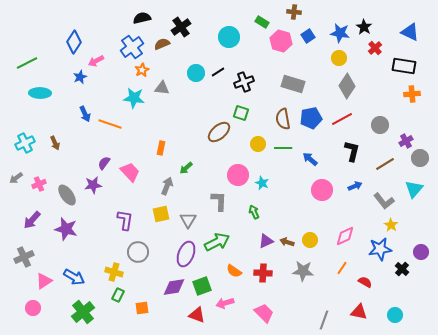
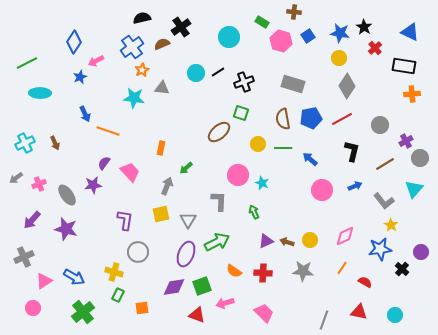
orange line at (110, 124): moved 2 px left, 7 px down
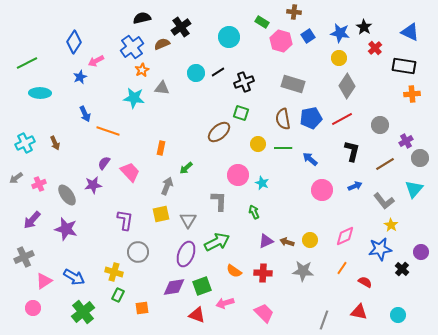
cyan circle at (395, 315): moved 3 px right
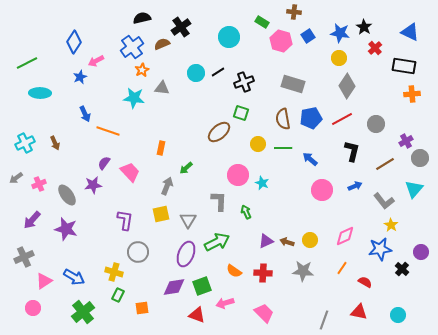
gray circle at (380, 125): moved 4 px left, 1 px up
green arrow at (254, 212): moved 8 px left
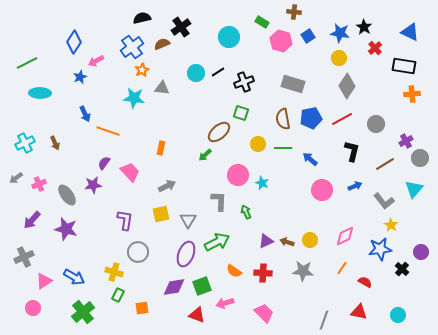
green arrow at (186, 168): moved 19 px right, 13 px up
gray arrow at (167, 186): rotated 42 degrees clockwise
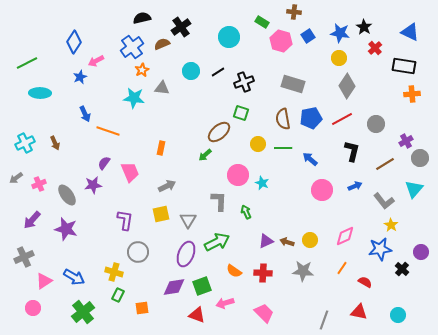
cyan circle at (196, 73): moved 5 px left, 2 px up
pink trapezoid at (130, 172): rotated 20 degrees clockwise
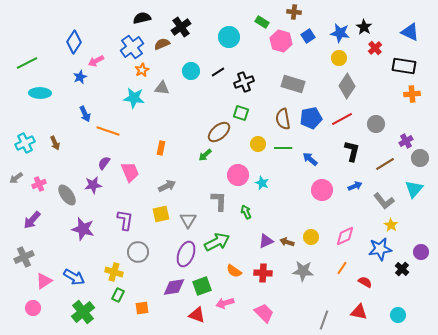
purple star at (66, 229): moved 17 px right
yellow circle at (310, 240): moved 1 px right, 3 px up
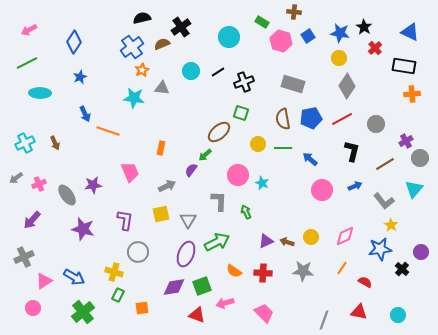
pink arrow at (96, 61): moved 67 px left, 31 px up
purple semicircle at (104, 163): moved 87 px right, 7 px down
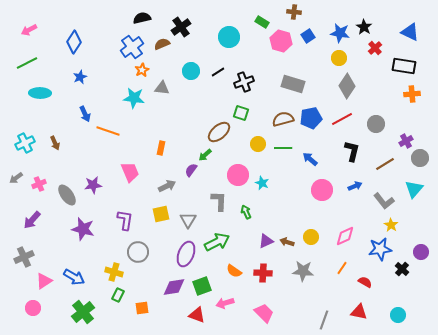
brown semicircle at (283, 119): rotated 85 degrees clockwise
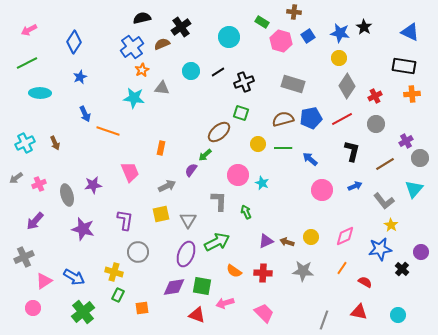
red cross at (375, 48): moved 48 px down; rotated 16 degrees clockwise
gray ellipse at (67, 195): rotated 20 degrees clockwise
purple arrow at (32, 220): moved 3 px right, 1 px down
green square at (202, 286): rotated 30 degrees clockwise
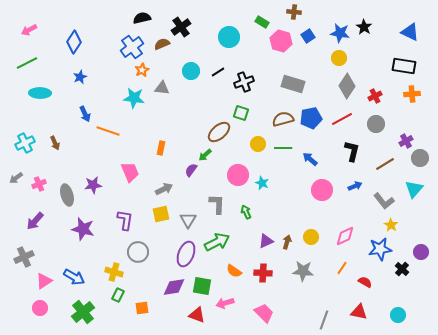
gray arrow at (167, 186): moved 3 px left, 3 px down
gray L-shape at (219, 201): moved 2 px left, 3 px down
brown arrow at (287, 242): rotated 88 degrees clockwise
pink circle at (33, 308): moved 7 px right
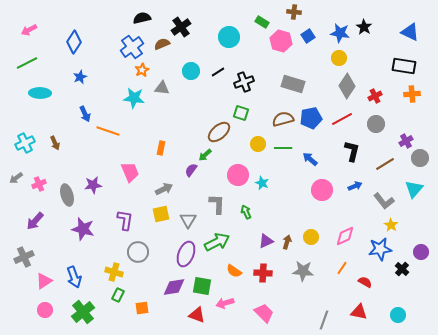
blue arrow at (74, 277): rotated 40 degrees clockwise
pink circle at (40, 308): moved 5 px right, 2 px down
